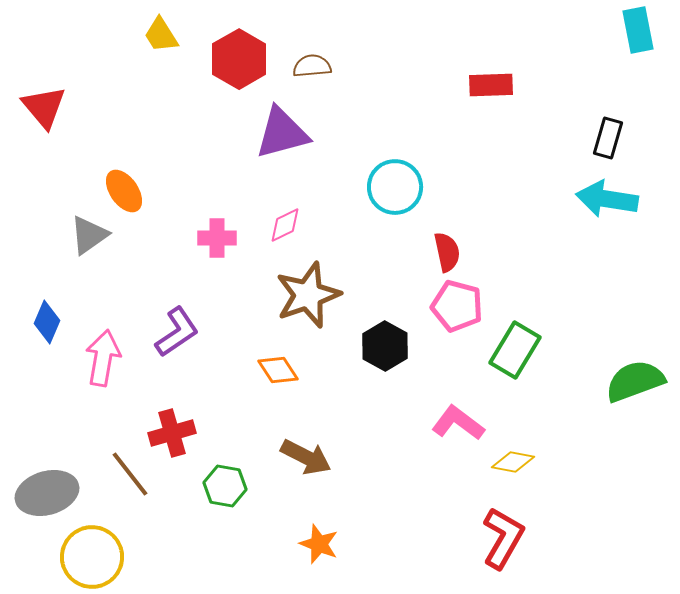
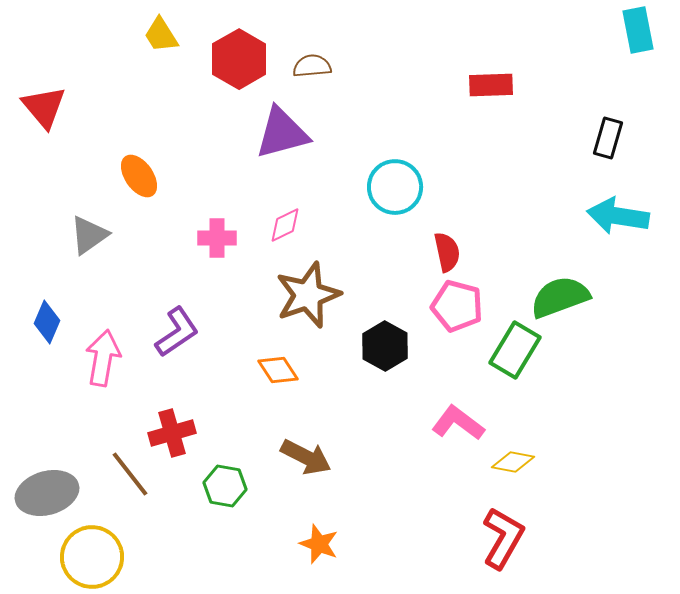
orange ellipse: moved 15 px right, 15 px up
cyan arrow: moved 11 px right, 17 px down
green semicircle: moved 75 px left, 84 px up
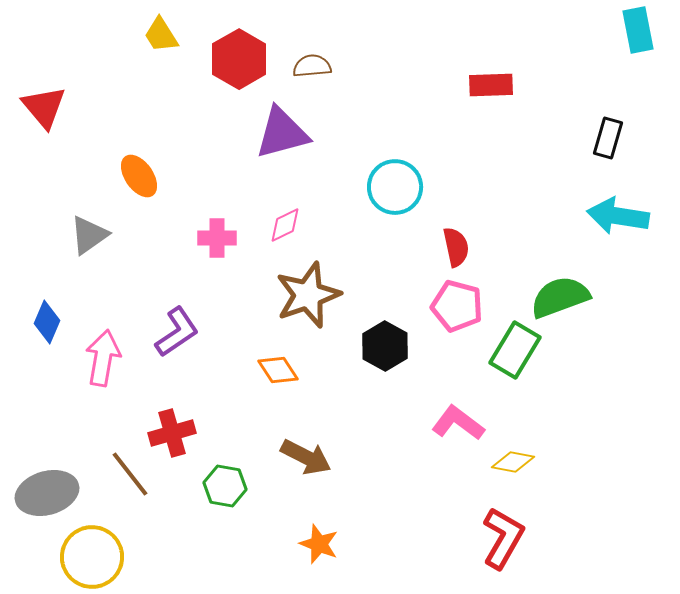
red semicircle: moved 9 px right, 5 px up
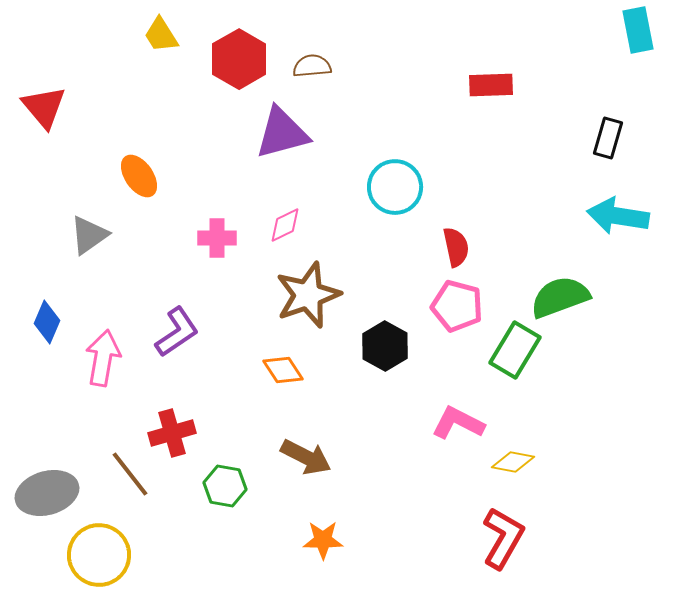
orange diamond: moved 5 px right
pink L-shape: rotated 10 degrees counterclockwise
orange star: moved 4 px right, 4 px up; rotated 21 degrees counterclockwise
yellow circle: moved 7 px right, 2 px up
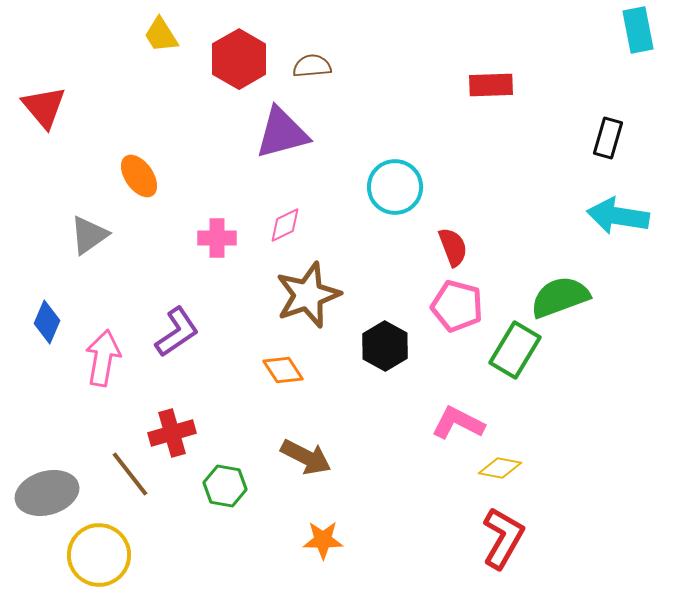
red semicircle: moved 3 px left; rotated 9 degrees counterclockwise
yellow diamond: moved 13 px left, 6 px down
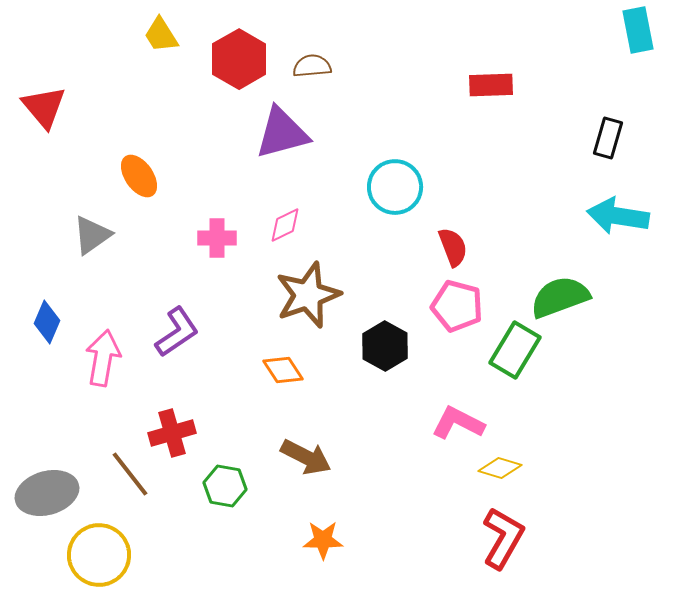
gray triangle: moved 3 px right
yellow diamond: rotated 6 degrees clockwise
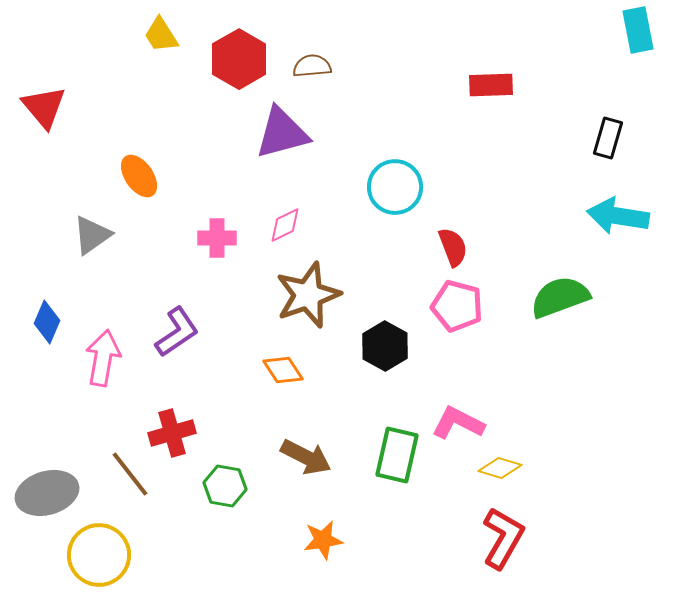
green rectangle: moved 118 px left, 105 px down; rotated 18 degrees counterclockwise
orange star: rotated 9 degrees counterclockwise
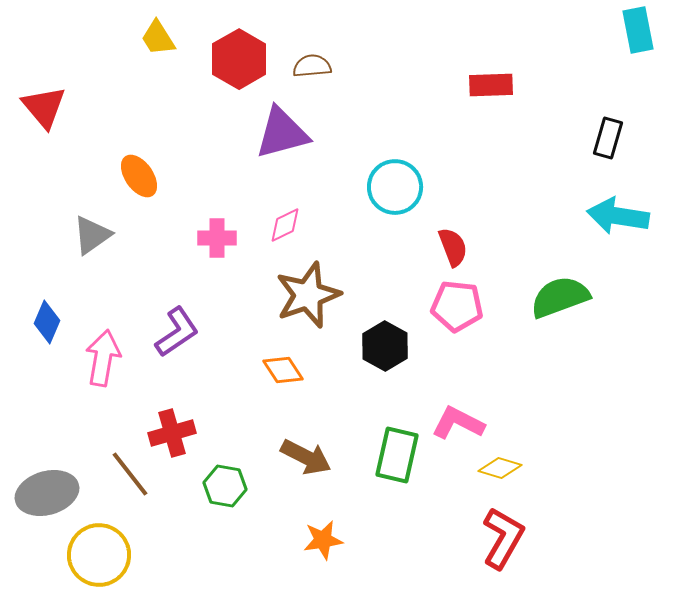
yellow trapezoid: moved 3 px left, 3 px down
pink pentagon: rotated 9 degrees counterclockwise
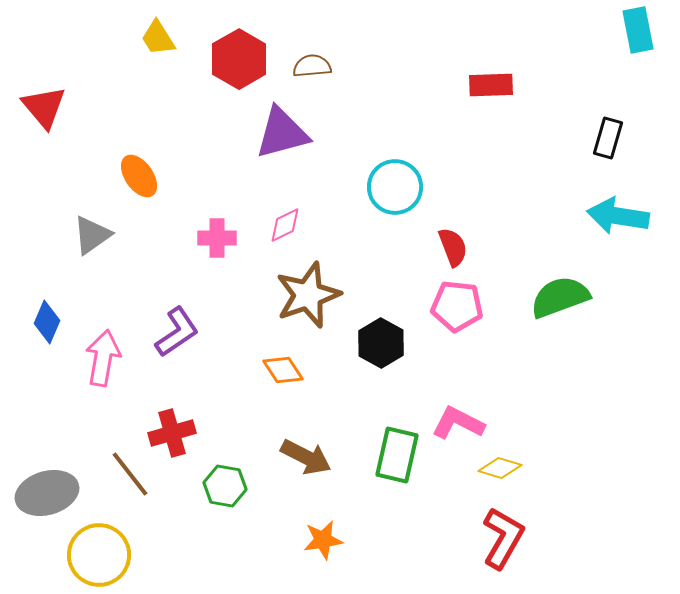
black hexagon: moved 4 px left, 3 px up
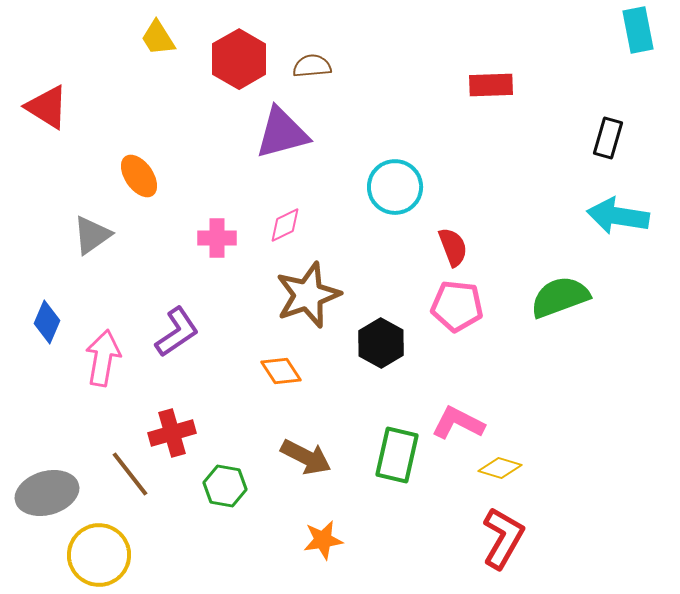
red triangle: moved 3 px right; rotated 18 degrees counterclockwise
orange diamond: moved 2 px left, 1 px down
